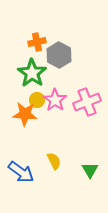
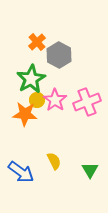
orange cross: rotated 30 degrees counterclockwise
green star: moved 1 px left, 6 px down; rotated 8 degrees clockwise
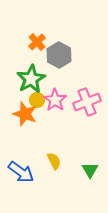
orange star: rotated 15 degrees clockwise
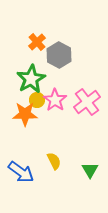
pink cross: rotated 16 degrees counterclockwise
orange star: rotated 20 degrees counterclockwise
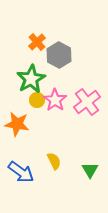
orange star: moved 8 px left, 10 px down; rotated 10 degrees clockwise
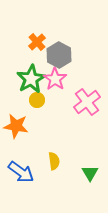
pink star: moved 21 px up
orange star: moved 1 px left, 2 px down
yellow semicircle: rotated 18 degrees clockwise
green triangle: moved 3 px down
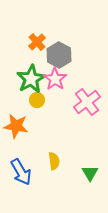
blue arrow: rotated 24 degrees clockwise
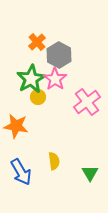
yellow circle: moved 1 px right, 3 px up
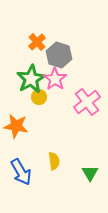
gray hexagon: rotated 10 degrees counterclockwise
yellow circle: moved 1 px right
